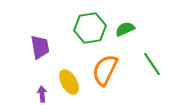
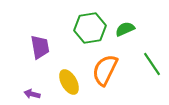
purple arrow: moved 10 px left; rotated 70 degrees counterclockwise
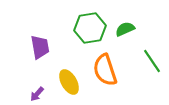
green line: moved 3 px up
orange semicircle: rotated 44 degrees counterclockwise
purple arrow: moved 5 px right; rotated 63 degrees counterclockwise
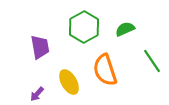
green hexagon: moved 6 px left, 1 px up; rotated 20 degrees counterclockwise
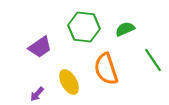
green hexagon: rotated 24 degrees counterclockwise
purple trapezoid: rotated 65 degrees clockwise
green line: moved 1 px right, 1 px up
orange semicircle: moved 1 px right, 1 px up
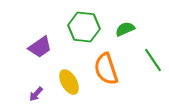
purple arrow: moved 1 px left
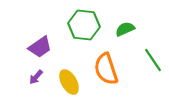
green hexagon: moved 2 px up
purple arrow: moved 17 px up
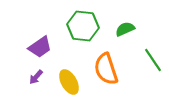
green hexagon: moved 1 px left, 1 px down
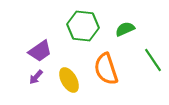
purple trapezoid: moved 4 px down
yellow ellipse: moved 2 px up
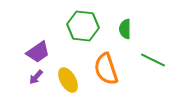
green semicircle: rotated 66 degrees counterclockwise
purple trapezoid: moved 2 px left, 1 px down
green line: rotated 30 degrees counterclockwise
yellow ellipse: moved 1 px left
